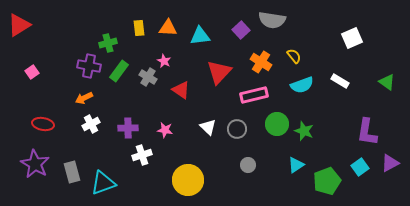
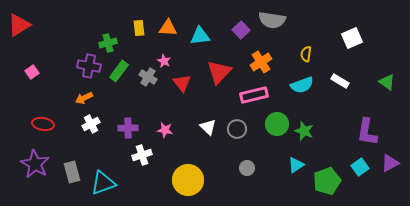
yellow semicircle at (294, 56): moved 12 px right, 2 px up; rotated 133 degrees counterclockwise
orange cross at (261, 62): rotated 25 degrees clockwise
red triangle at (181, 90): moved 1 px right, 7 px up; rotated 18 degrees clockwise
gray circle at (248, 165): moved 1 px left, 3 px down
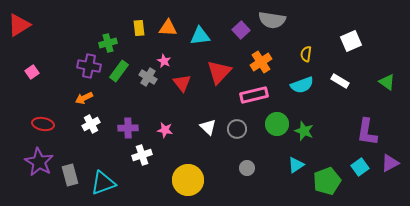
white square at (352, 38): moved 1 px left, 3 px down
purple star at (35, 164): moved 4 px right, 2 px up
gray rectangle at (72, 172): moved 2 px left, 3 px down
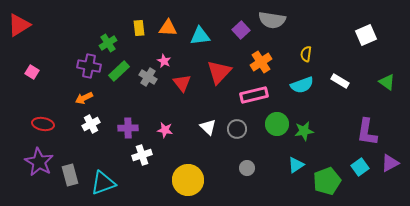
white square at (351, 41): moved 15 px right, 6 px up
green cross at (108, 43): rotated 18 degrees counterclockwise
green rectangle at (119, 71): rotated 10 degrees clockwise
pink square at (32, 72): rotated 24 degrees counterclockwise
green star at (304, 131): rotated 30 degrees counterclockwise
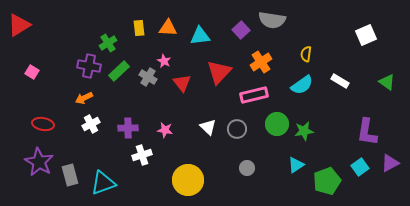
cyan semicircle at (302, 85): rotated 15 degrees counterclockwise
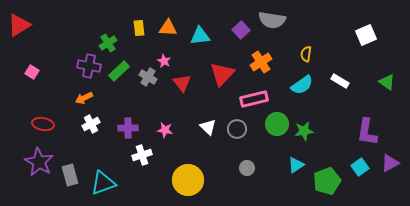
red triangle at (219, 72): moved 3 px right, 2 px down
pink rectangle at (254, 95): moved 4 px down
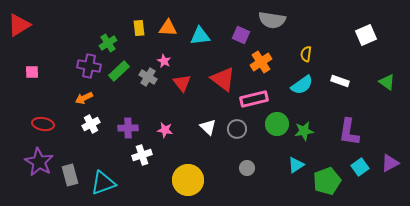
purple square at (241, 30): moved 5 px down; rotated 24 degrees counterclockwise
pink square at (32, 72): rotated 32 degrees counterclockwise
red triangle at (222, 74): moved 1 px right, 5 px down; rotated 36 degrees counterclockwise
white rectangle at (340, 81): rotated 12 degrees counterclockwise
purple L-shape at (367, 132): moved 18 px left
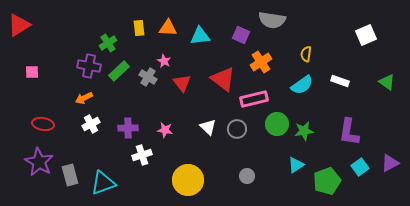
gray circle at (247, 168): moved 8 px down
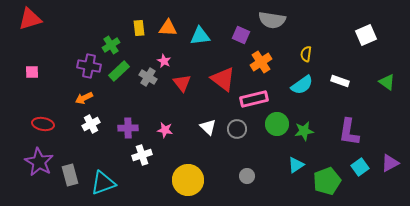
red triangle at (19, 25): moved 11 px right, 6 px up; rotated 15 degrees clockwise
green cross at (108, 43): moved 3 px right, 2 px down
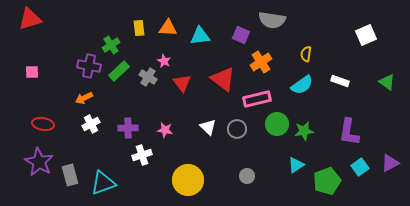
pink rectangle at (254, 99): moved 3 px right
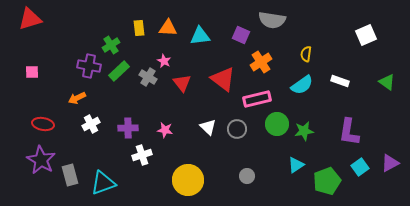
orange arrow at (84, 98): moved 7 px left
purple star at (39, 162): moved 2 px right, 2 px up
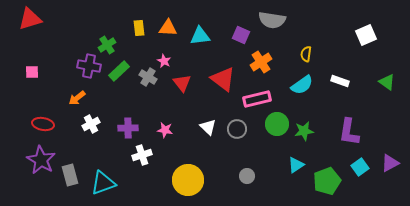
green cross at (111, 45): moved 4 px left
orange arrow at (77, 98): rotated 12 degrees counterclockwise
